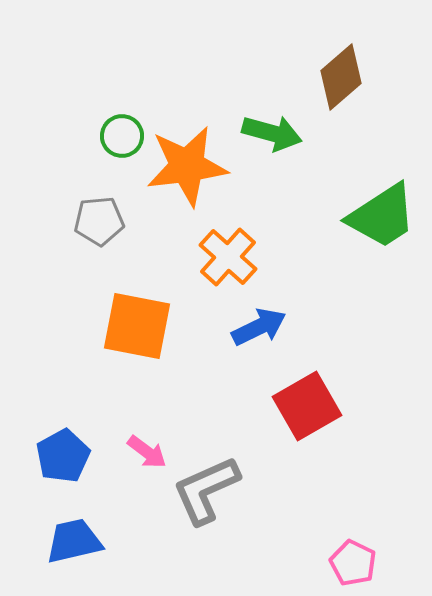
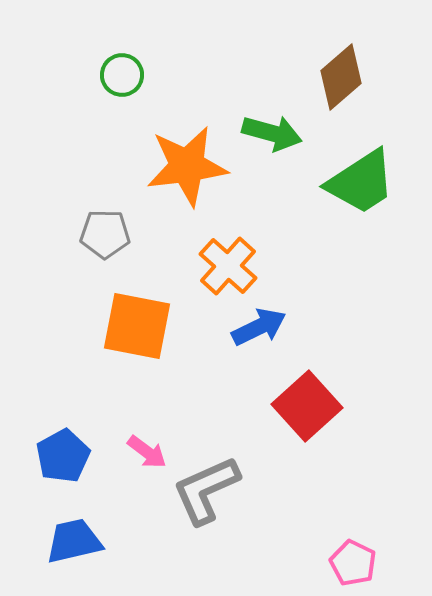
green circle: moved 61 px up
green trapezoid: moved 21 px left, 34 px up
gray pentagon: moved 6 px right, 13 px down; rotated 6 degrees clockwise
orange cross: moved 9 px down
red square: rotated 12 degrees counterclockwise
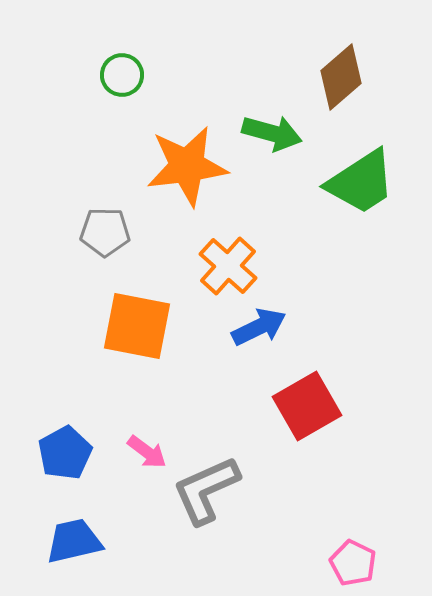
gray pentagon: moved 2 px up
red square: rotated 12 degrees clockwise
blue pentagon: moved 2 px right, 3 px up
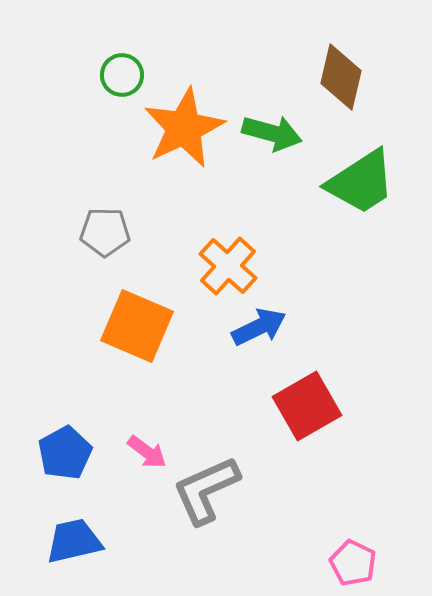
brown diamond: rotated 36 degrees counterclockwise
orange star: moved 3 px left, 38 px up; rotated 18 degrees counterclockwise
orange square: rotated 12 degrees clockwise
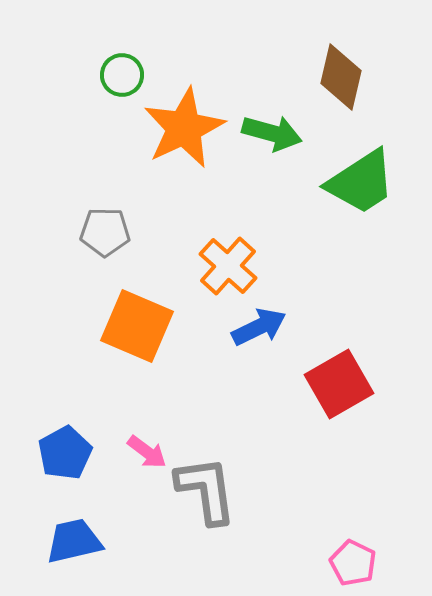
red square: moved 32 px right, 22 px up
gray L-shape: rotated 106 degrees clockwise
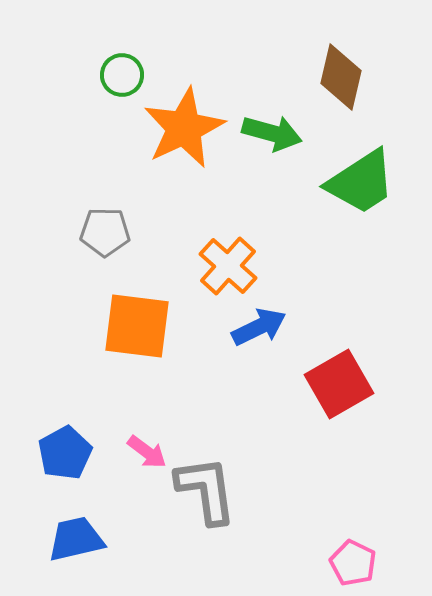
orange square: rotated 16 degrees counterclockwise
blue trapezoid: moved 2 px right, 2 px up
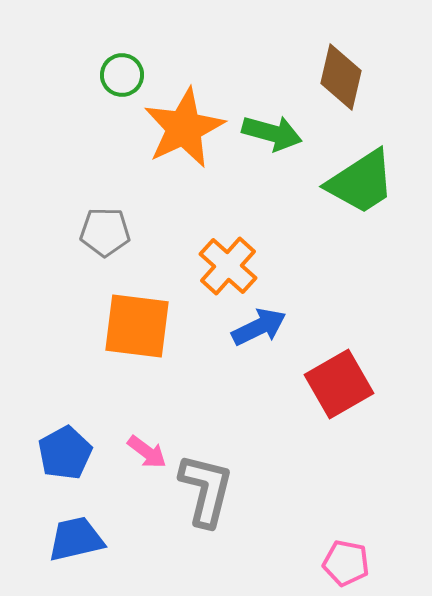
gray L-shape: rotated 22 degrees clockwise
pink pentagon: moved 7 px left; rotated 15 degrees counterclockwise
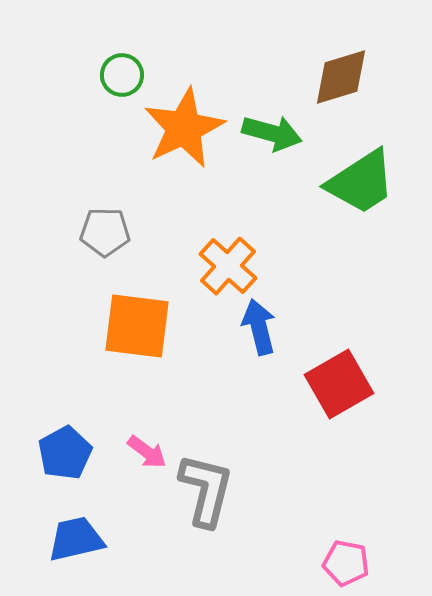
brown diamond: rotated 60 degrees clockwise
blue arrow: rotated 78 degrees counterclockwise
